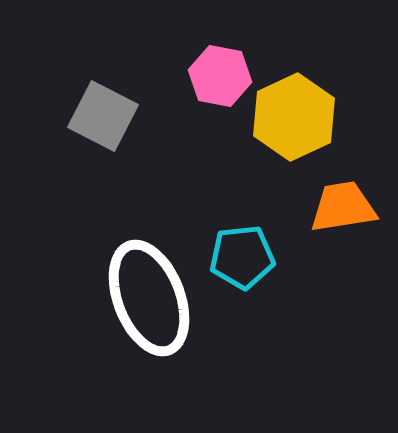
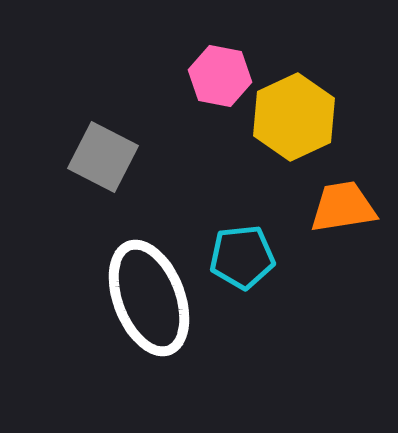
gray square: moved 41 px down
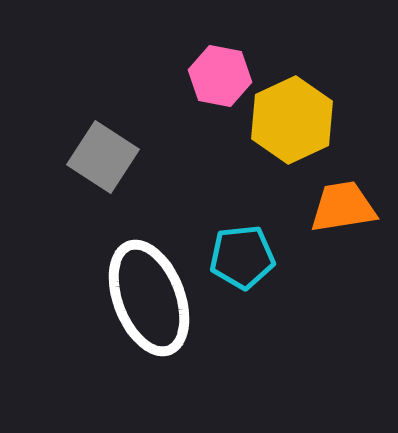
yellow hexagon: moved 2 px left, 3 px down
gray square: rotated 6 degrees clockwise
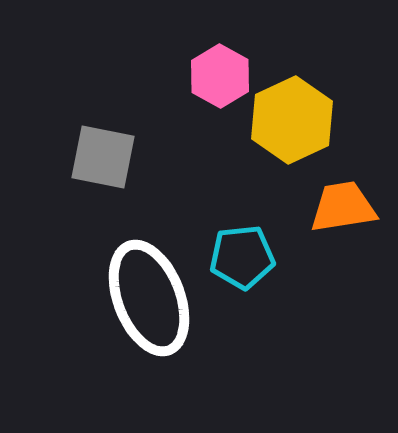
pink hexagon: rotated 18 degrees clockwise
gray square: rotated 22 degrees counterclockwise
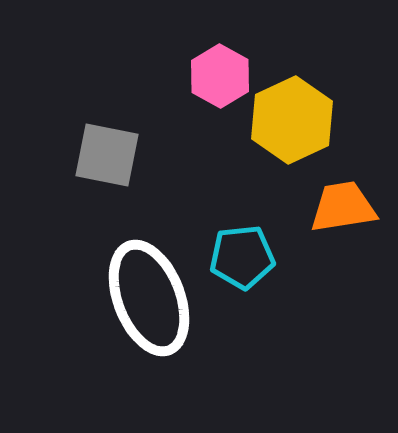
gray square: moved 4 px right, 2 px up
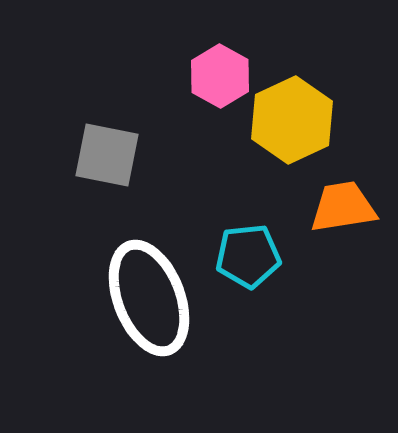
cyan pentagon: moved 6 px right, 1 px up
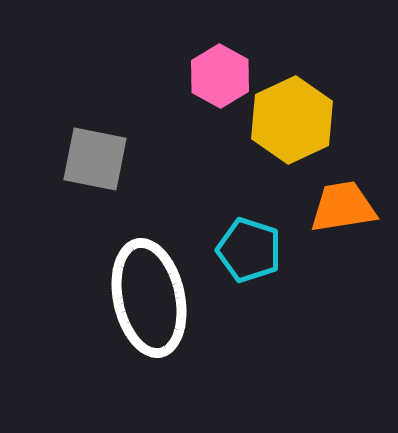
gray square: moved 12 px left, 4 px down
cyan pentagon: moved 1 px right, 6 px up; rotated 24 degrees clockwise
white ellipse: rotated 9 degrees clockwise
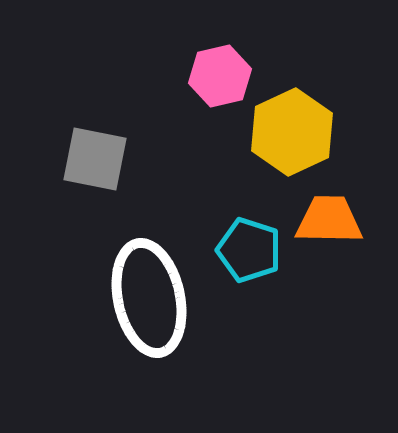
pink hexagon: rotated 18 degrees clockwise
yellow hexagon: moved 12 px down
orange trapezoid: moved 14 px left, 13 px down; rotated 10 degrees clockwise
